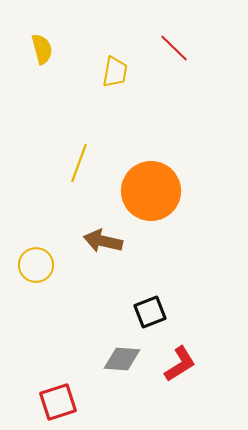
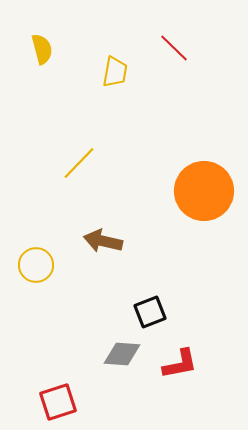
yellow line: rotated 24 degrees clockwise
orange circle: moved 53 px right
gray diamond: moved 5 px up
red L-shape: rotated 21 degrees clockwise
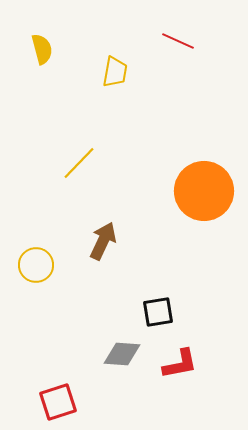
red line: moved 4 px right, 7 px up; rotated 20 degrees counterclockwise
brown arrow: rotated 102 degrees clockwise
black square: moved 8 px right; rotated 12 degrees clockwise
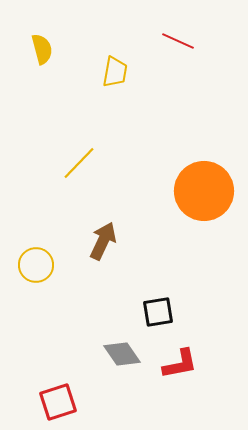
gray diamond: rotated 51 degrees clockwise
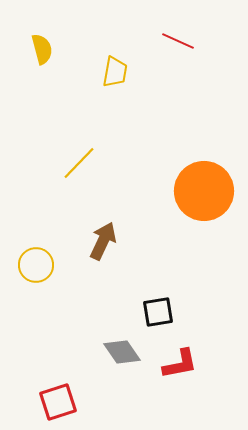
gray diamond: moved 2 px up
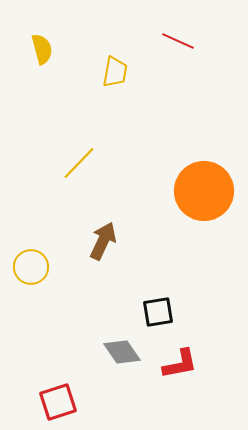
yellow circle: moved 5 px left, 2 px down
